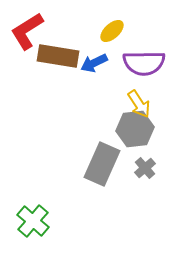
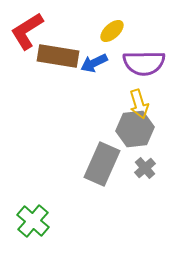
yellow arrow: rotated 16 degrees clockwise
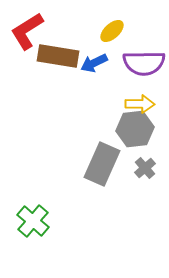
yellow arrow: moved 1 px right; rotated 72 degrees counterclockwise
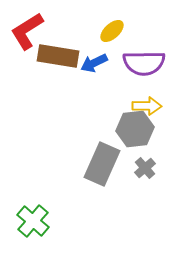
yellow arrow: moved 7 px right, 2 px down
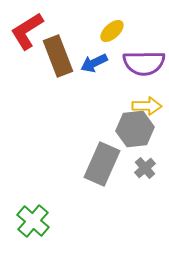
brown rectangle: rotated 60 degrees clockwise
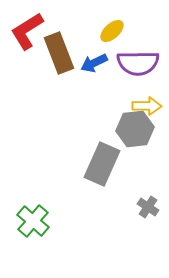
brown rectangle: moved 1 px right, 3 px up
purple semicircle: moved 6 px left
gray cross: moved 3 px right, 39 px down; rotated 15 degrees counterclockwise
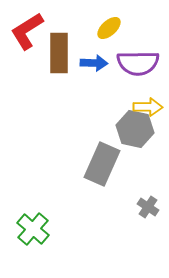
yellow ellipse: moved 3 px left, 3 px up
brown rectangle: rotated 21 degrees clockwise
blue arrow: rotated 152 degrees counterclockwise
yellow arrow: moved 1 px right, 1 px down
gray hexagon: rotated 18 degrees clockwise
green cross: moved 8 px down
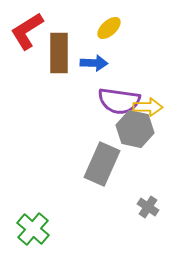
purple semicircle: moved 19 px left, 38 px down; rotated 9 degrees clockwise
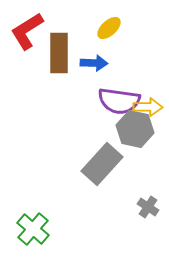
gray rectangle: rotated 18 degrees clockwise
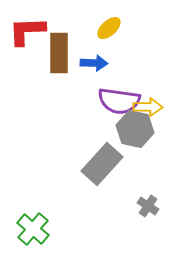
red L-shape: rotated 30 degrees clockwise
gray cross: moved 1 px up
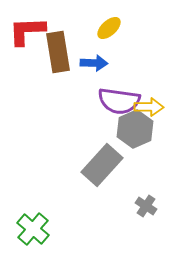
brown rectangle: moved 1 px left, 1 px up; rotated 9 degrees counterclockwise
yellow arrow: moved 1 px right
gray hexagon: rotated 24 degrees clockwise
gray rectangle: moved 1 px down
gray cross: moved 2 px left
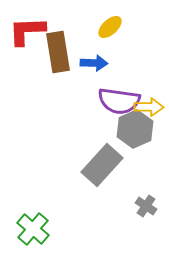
yellow ellipse: moved 1 px right, 1 px up
